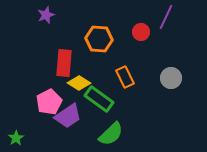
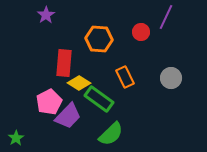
purple star: rotated 12 degrees counterclockwise
purple trapezoid: rotated 12 degrees counterclockwise
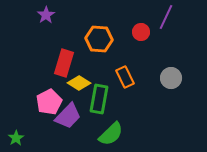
red rectangle: rotated 12 degrees clockwise
green rectangle: rotated 64 degrees clockwise
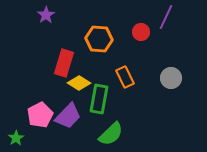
pink pentagon: moved 9 px left, 13 px down
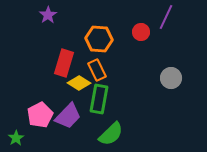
purple star: moved 2 px right
orange rectangle: moved 28 px left, 7 px up
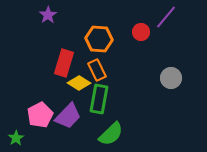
purple line: rotated 15 degrees clockwise
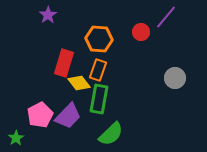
orange rectangle: moved 1 px right; rotated 45 degrees clockwise
gray circle: moved 4 px right
yellow diamond: rotated 20 degrees clockwise
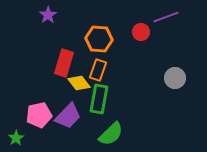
purple line: rotated 30 degrees clockwise
pink pentagon: moved 1 px left; rotated 15 degrees clockwise
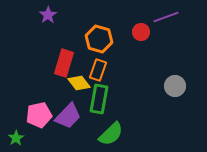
orange hexagon: rotated 12 degrees clockwise
gray circle: moved 8 px down
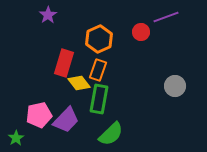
orange hexagon: rotated 20 degrees clockwise
purple trapezoid: moved 2 px left, 4 px down
